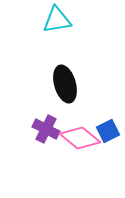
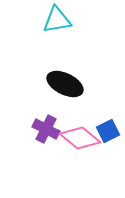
black ellipse: rotated 48 degrees counterclockwise
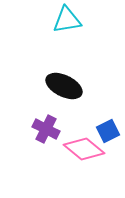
cyan triangle: moved 10 px right
black ellipse: moved 1 px left, 2 px down
pink diamond: moved 4 px right, 11 px down
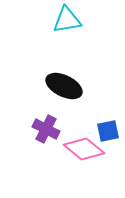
blue square: rotated 15 degrees clockwise
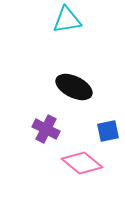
black ellipse: moved 10 px right, 1 px down
pink diamond: moved 2 px left, 14 px down
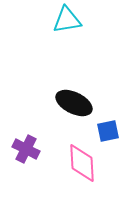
black ellipse: moved 16 px down
purple cross: moved 20 px left, 20 px down
pink diamond: rotated 48 degrees clockwise
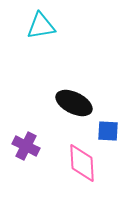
cyan triangle: moved 26 px left, 6 px down
blue square: rotated 15 degrees clockwise
purple cross: moved 3 px up
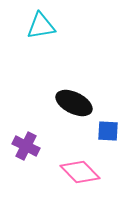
pink diamond: moved 2 px left, 9 px down; rotated 42 degrees counterclockwise
